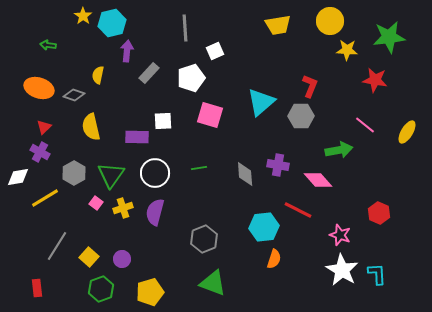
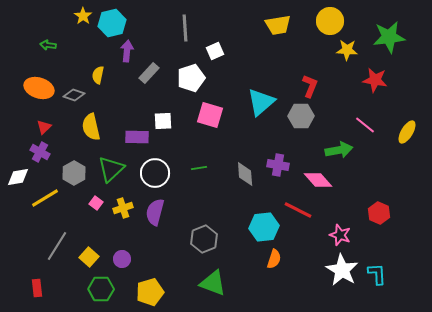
green triangle at (111, 175): moved 6 px up; rotated 12 degrees clockwise
green hexagon at (101, 289): rotated 20 degrees clockwise
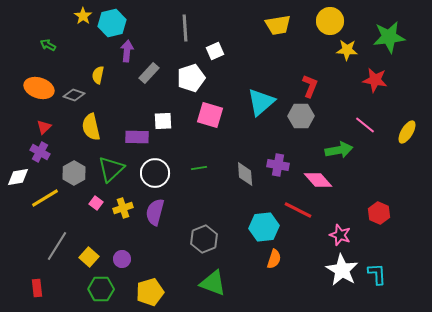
green arrow at (48, 45): rotated 21 degrees clockwise
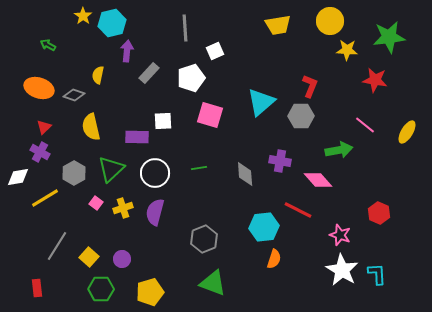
purple cross at (278, 165): moved 2 px right, 4 px up
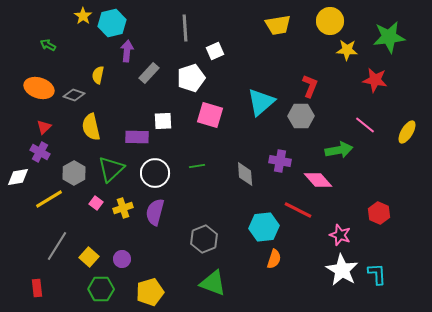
green line at (199, 168): moved 2 px left, 2 px up
yellow line at (45, 198): moved 4 px right, 1 px down
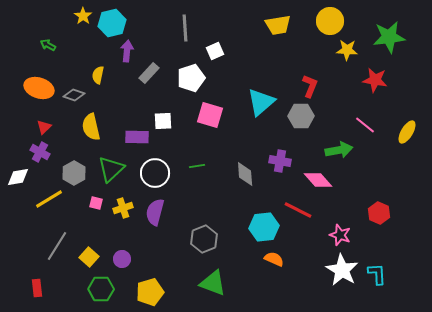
pink square at (96, 203): rotated 24 degrees counterclockwise
orange semicircle at (274, 259): rotated 84 degrees counterclockwise
